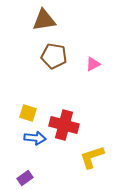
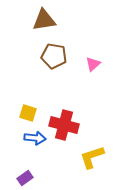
pink triangle: rotated 14 degrees counterclockwise
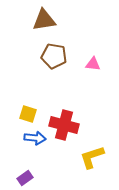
pink triangle: rotated 49 degrees clockwise
yellow square: moved 1 px down
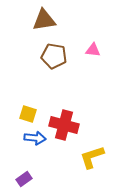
pink triangle: moved 14 px up
purple rectangle: moved 1 px left, 1 px down
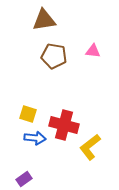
pink triangle: moved 1 px down
yellow L-shape: moved 2 px left, 10 px up; rotated 20 degrees counterclockwise
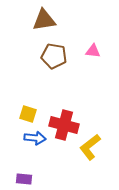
purple rectangle: rotated 42 degrees clockwise
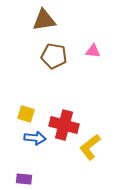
yellow square: moved 2 px left
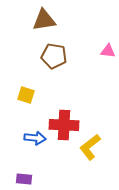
pink triangle: moved 15 px right
yellow square: moved 19 px up
red cross: rotated 12 degrees counterclockwise
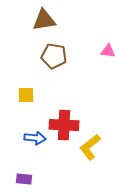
yellow square: rotated 18 degrees counterclockwise
